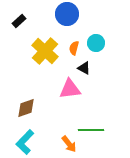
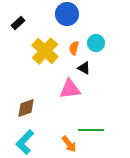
black rectangle: moved 1 px left, 2 px down
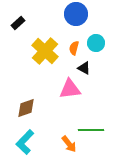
blue circle: moved 9 px right
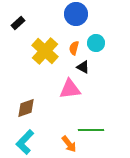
black triangle: moved 1 px left, 1 px up
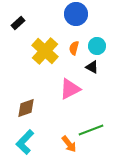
cyan circle: moved 1 px right, 3 px down
black triangle: moved 9 px right
pink triangle: rotated 20 degrees counterclockwise
green line: rotated 20 degrees counterclockwise
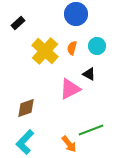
orange semicircle: moved 2 px left
black triangle: moved 3 px left, 7 px down
